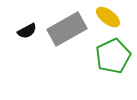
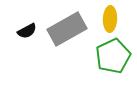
yellow ellipse: moved 2 px right, 2 px down; rotated 55 degrees clockwise
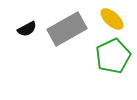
yellow ellipse: moved 2 px right; rotated 50 degrees counterclockwise
black semicircle: moved 2 px up
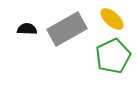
black semicircle: rotated 150 degrees counterclockwise
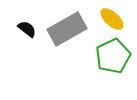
black semicircle: rotated 36 degrees clockwise
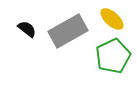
gray rectangle: moved 1 px right, 2 px down
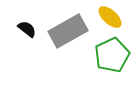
yellow ellipse: moved 2 px left, 2 px up
green pentagon: moved 1 px left, 1 px up
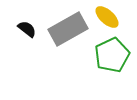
yellow ellipse: moved 3 px left
gray rectangle: moved 2 px up
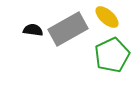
black semicircle: moved 6 px right, 1 px down; rotated 30 degrees counterclockwise
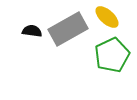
black semicircle: moved 1 px left, 1 px down
